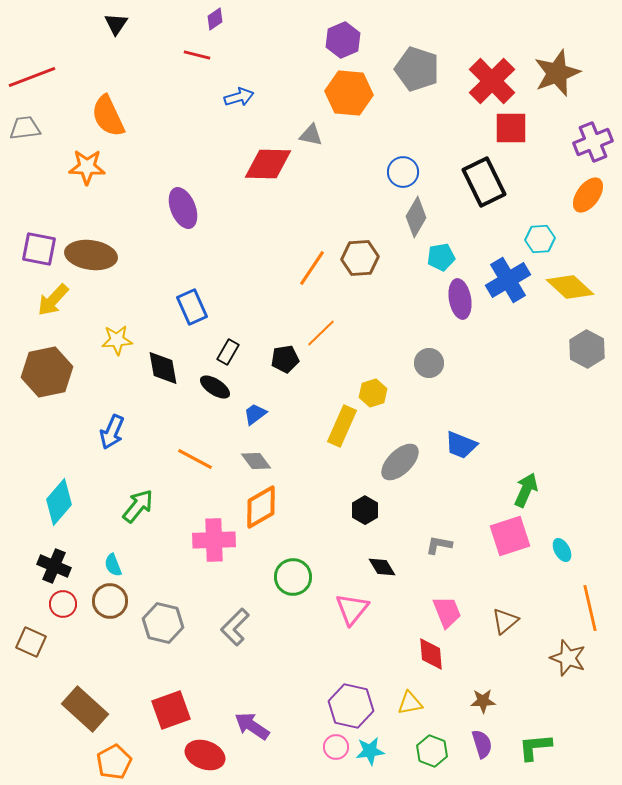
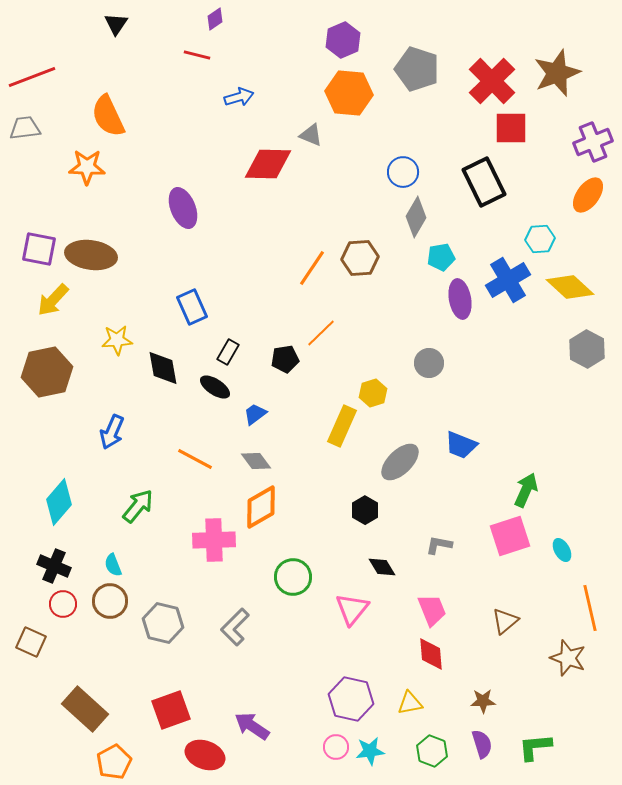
gray triangle at (311, 135): rotated 10 degrees clockwise
pink trapezoid at (447, 612): moved 15 px left, 2 px up
purple hexagon at (351, 706): moved 7 px up
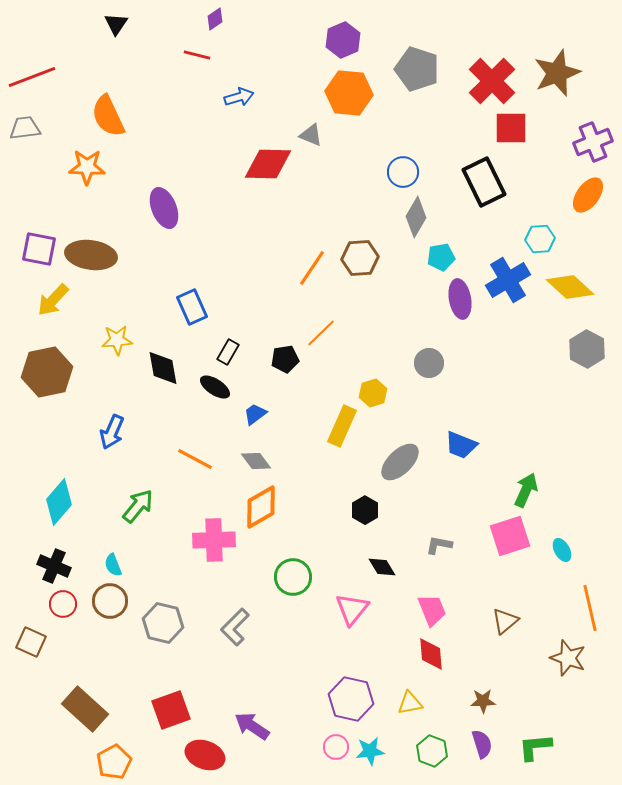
purple ellipse at (183, 208): moved 19 px left
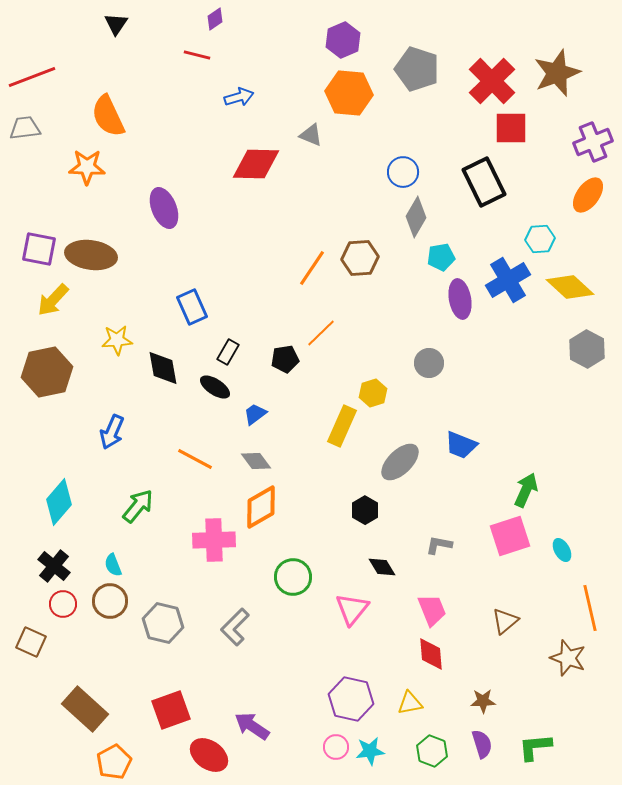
red diamond at (268, 164): moved 12 px left
black cross at (54, 566): rotated 16 degrees clockwise
red ellipse at (205, 755): moved 4 px right; rotated 15 degrees clockwise
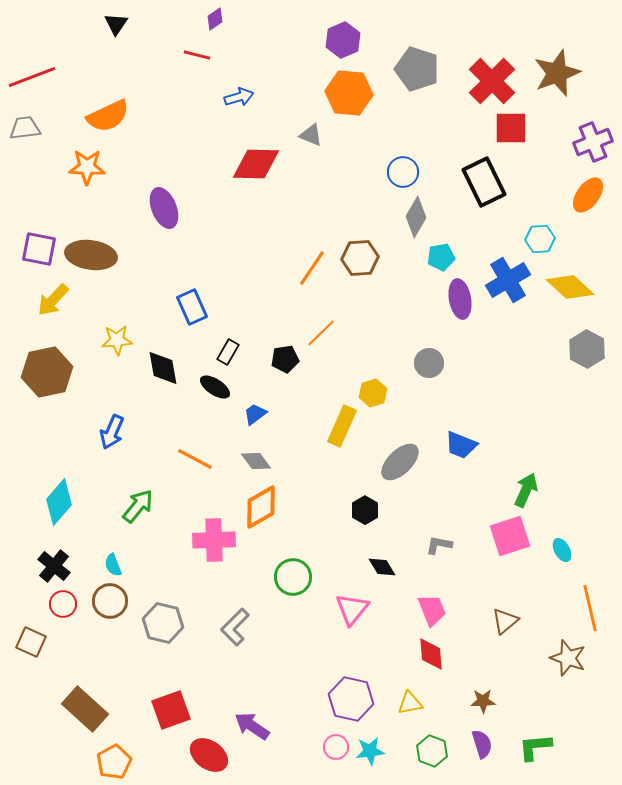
orange semicircle at (108, 116): rotated 90 degrees counterclockwise
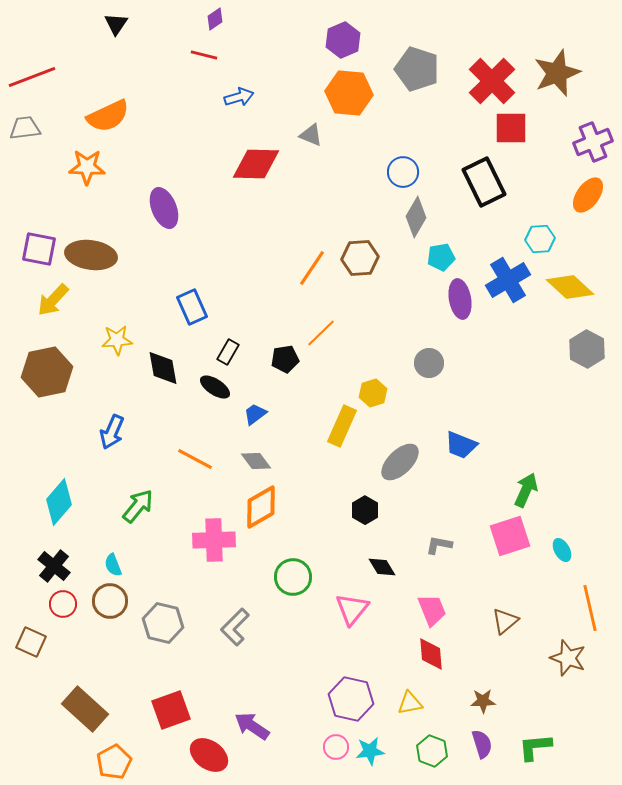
red line at (197, 55): moved 7 px right
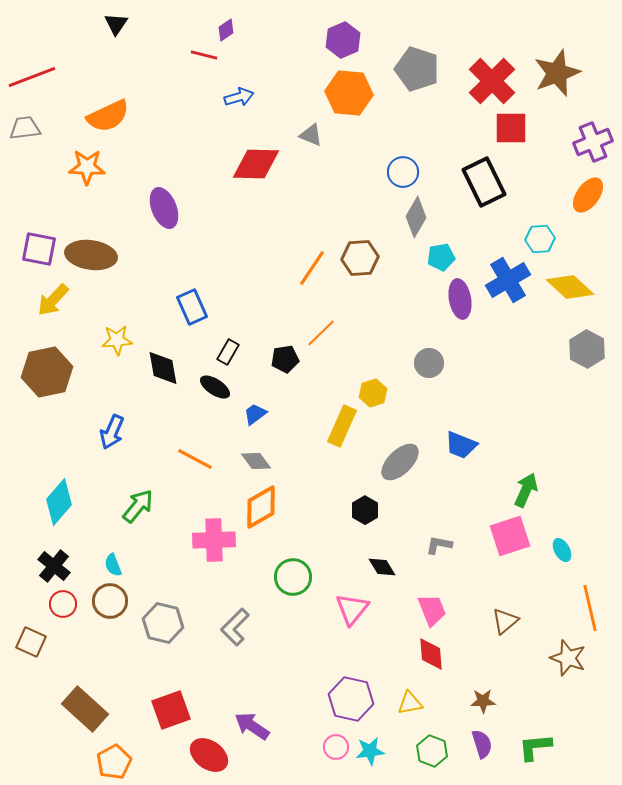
purple diamond at (215, 19): moved 11 px right, 11 px down
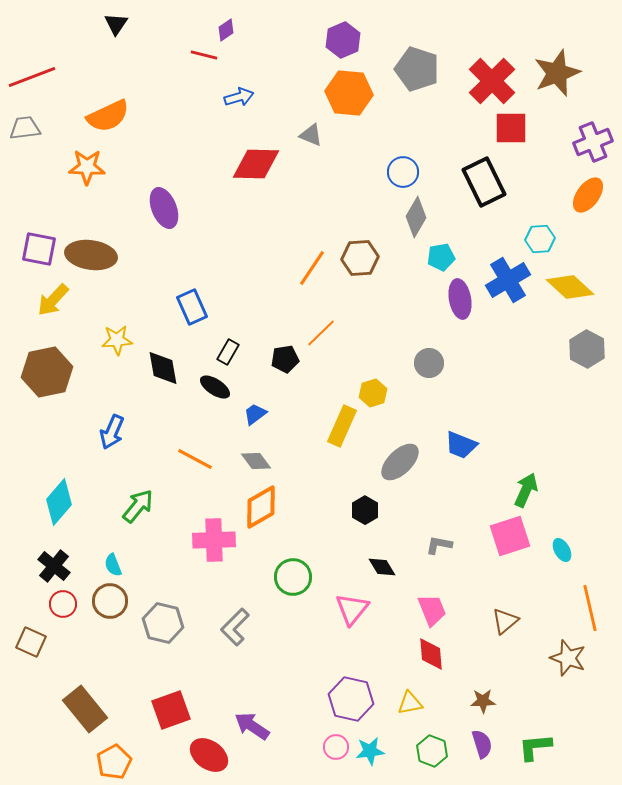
brown rectangle at (85, 709): rotated 9 degrees clockwise
